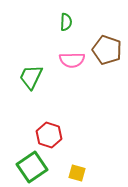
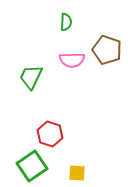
red hexagon: moved 1 px right, 1 px up
green square: moved 1 px up
yellow square: rotated 12 degrees counterclockwise
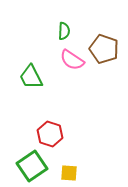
green semicircle: moved 2 px left, 9 px down
brown pentagon: moved 3 px left, 1 px up
pink semicircle: rotated 35 degrees clockwise
green trapezoid: rotated 52 degrees counterclockwise
yellow square: moved 8 px left
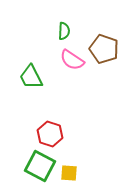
green square: moved 8 px right; rotated 28 degrees counterclockwise
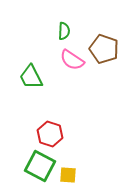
yellow square: moved 1 px left, 2 px down
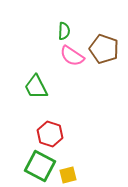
pink semicircle: moved 4 px up
green trapezoid: moved 5 px right, 10 px down
yellow square: rotated 18 degrees counterclockwise
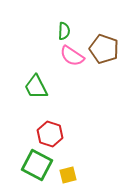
green square: moved 3 px left, 1 px up
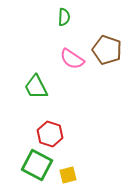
green semicircle: moved 14 px up
brown pentagon: moved 3 px right, 1 px down
pink semicircle: moved 3 px down
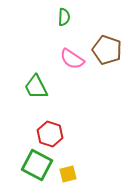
yellow square: moved 1 px up
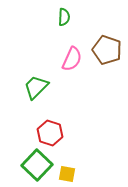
pink semicircle: rotated 100 degrees counterclockwise
green trapezoid: rotated 72 degrees clockwise
red hexagon: moved 1 px up
green square: rotated 16 degrees clockwise
yellow square: moved 1 px left; rotated 24 degrees clockwise
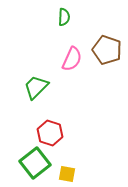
green square: moved 2 px left, 2 px up; rotated 8 degrees clockwise
